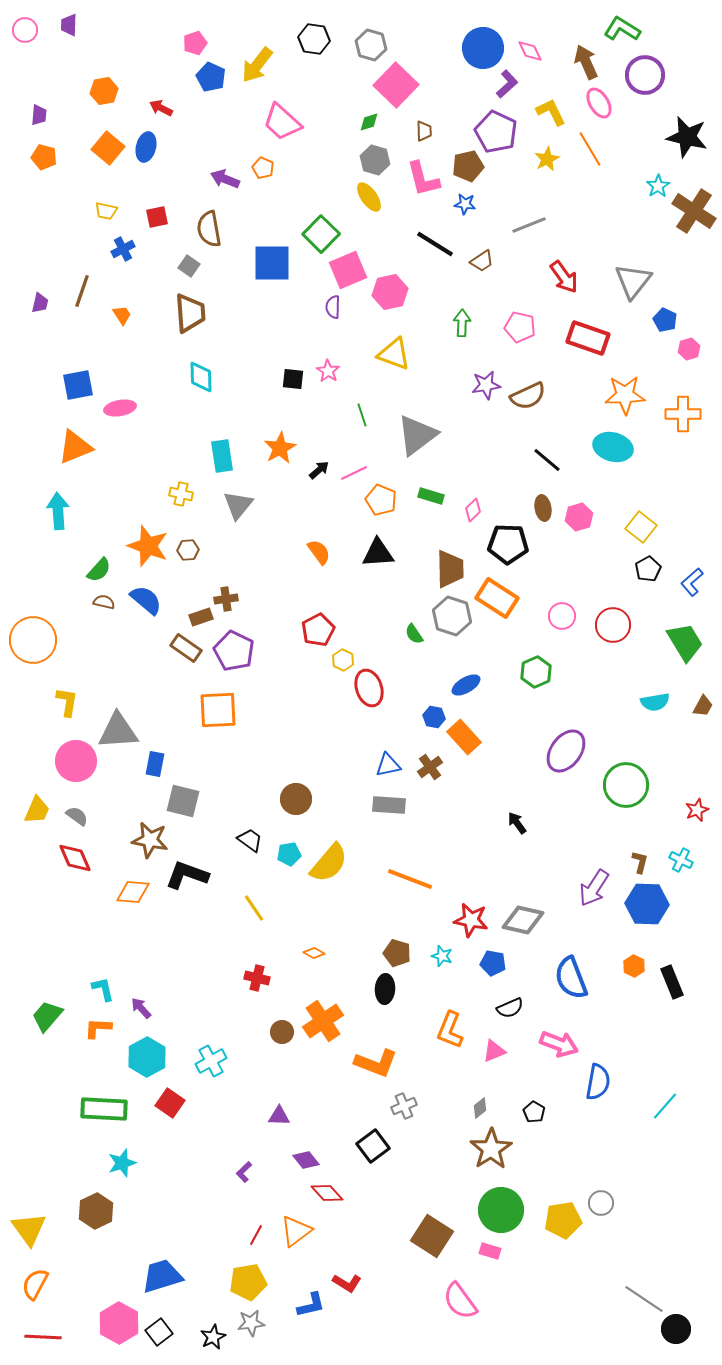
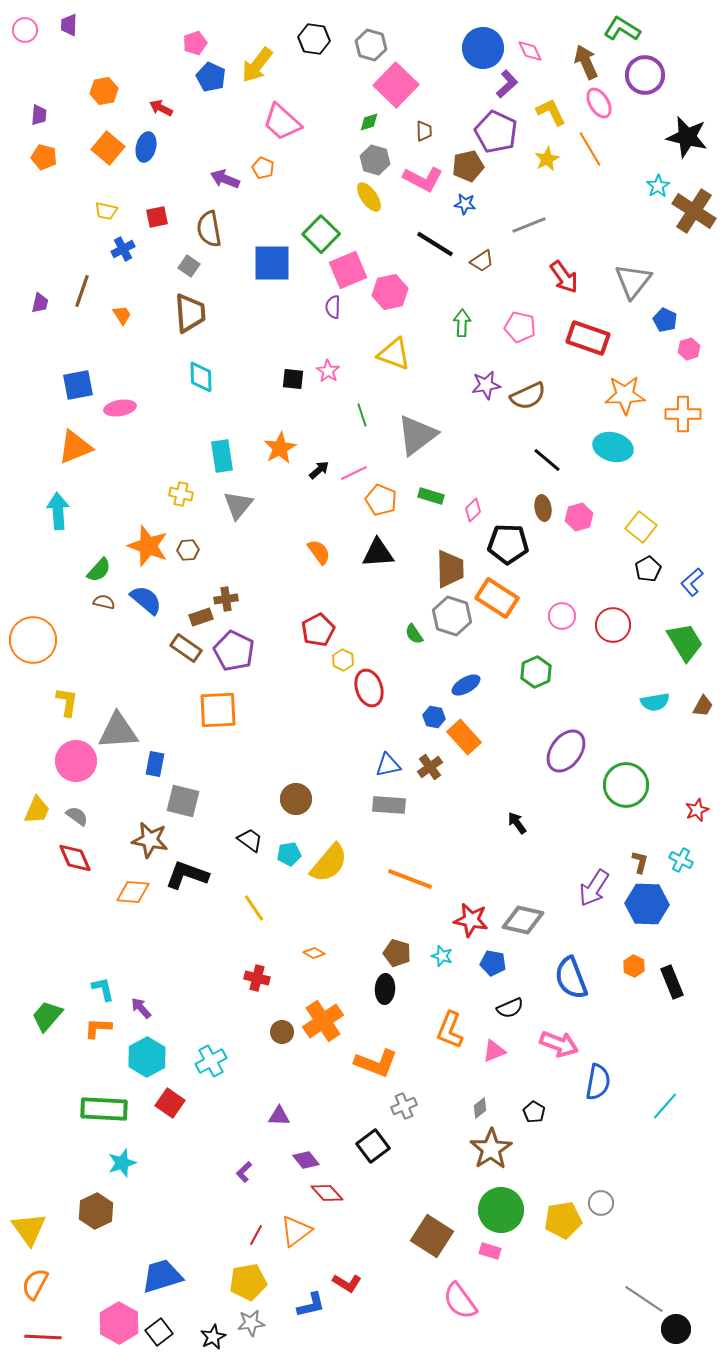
pink L-shape at (423, 179): rotated 48 degrees counterclockwise
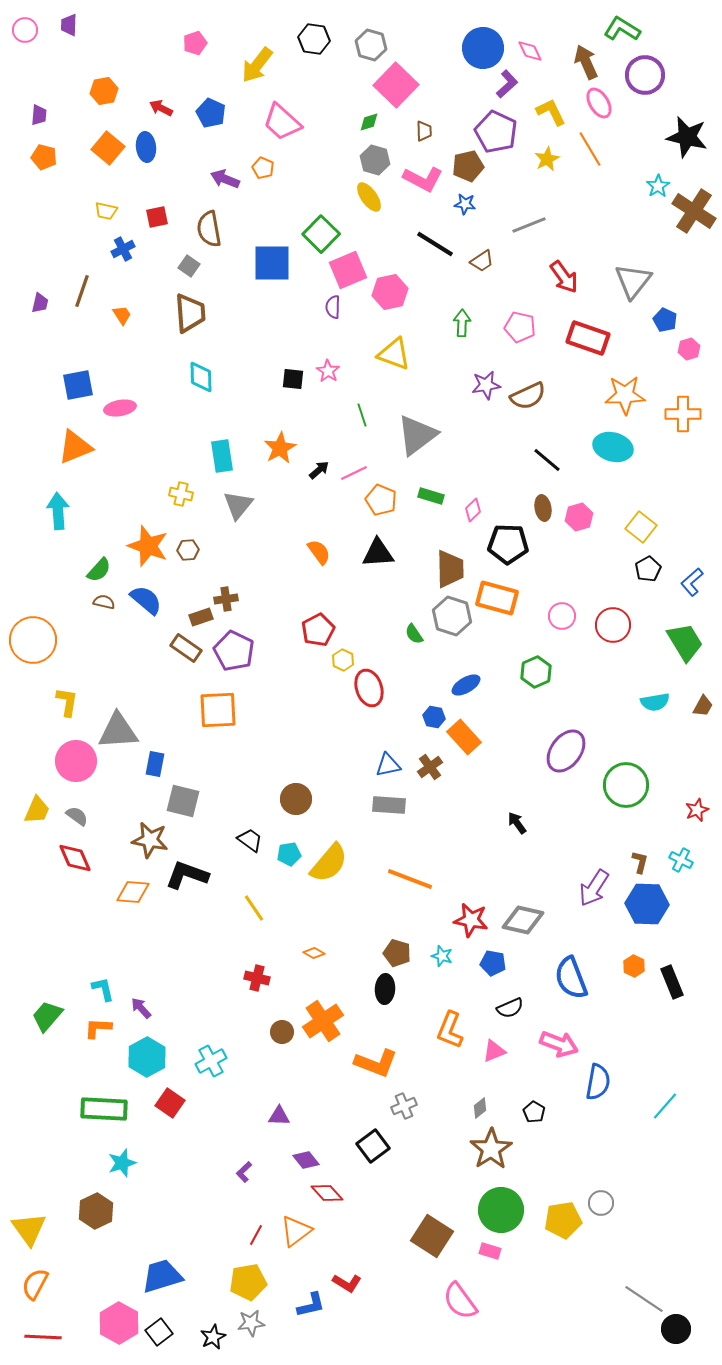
blue pentagon at (211, 77): moved 36 px down
blue ellipse at (146, 147): rotated 20 degrees counterclockwise
orange rectangle at (497, 598): rotated 18 degrees counterclockwise
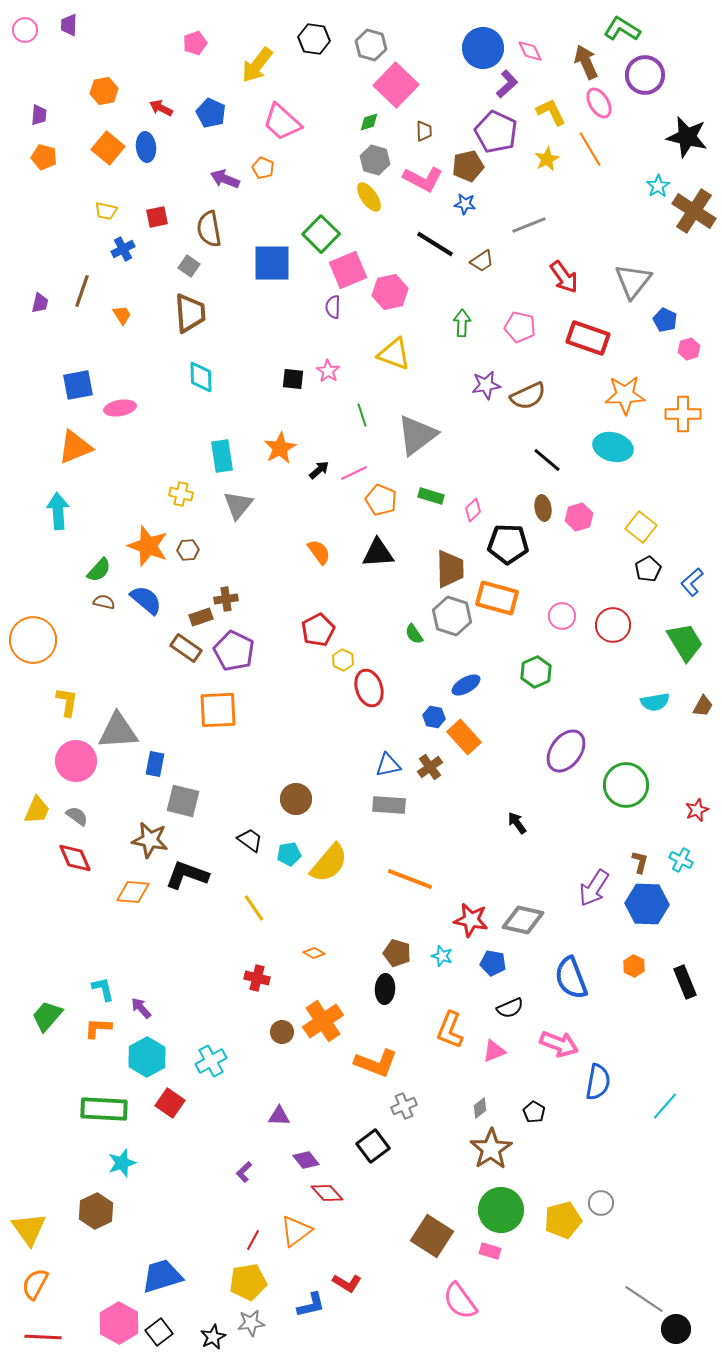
black rectangle at (672, 982): moved 13 px right
yellow pentagon at (563, 1220): rotated 6 degrees counterclockwise
red line at (256, 1235): moved 3 px left, 5 px down
